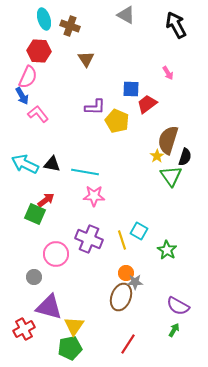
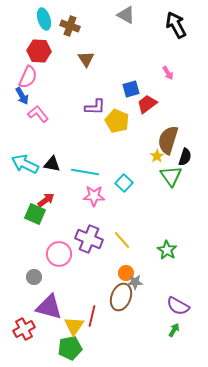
blue square: rotated 18 degrees counterclockwise
cyan square: moved 15 px left, 48 px up; rotated 12 degrees clockwise
yellow line: rotated 24 degrees counterclockwise
pink circle: moved 3 px right
red line: moved 36 px left, 28 px up; rotated 20 degrees counterclockwise
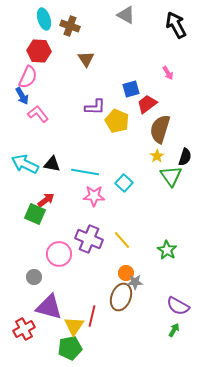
brown semicircle: moved 8 px left, 11 px up
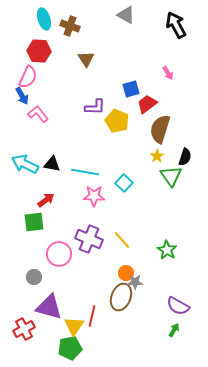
green square: moved 1 px left, 8 px down; rotated 30 degrees counterclockwise
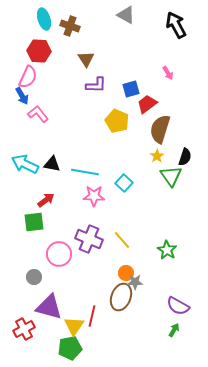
purple L-shape: moved 1 px right, 22 px up
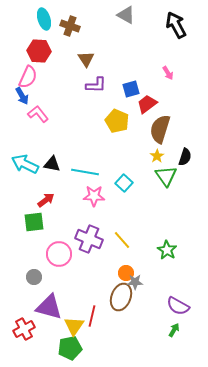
green triangle: moved 5 px left
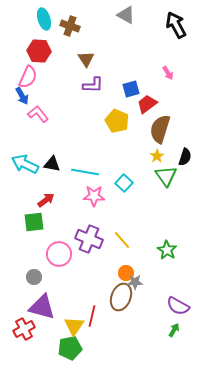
purple L-shape: moved 3 px left
purple triangle: moved 7 px left
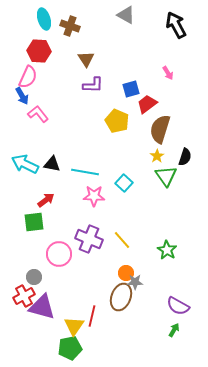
red cross: moved 33 px up
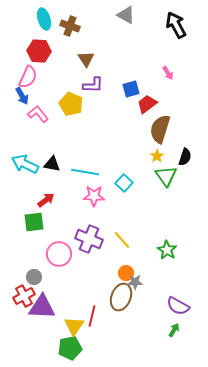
yellow pentagon: moved 46 px left, 17 px up
purple triangle: rotated 12 degrees counterclockwise
